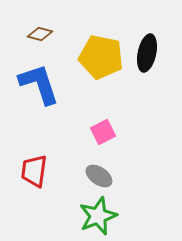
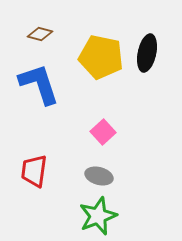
pink square: rotated 15 degrees counterclockwise
gray ellipse: rotated 20 degrees counterclockwise
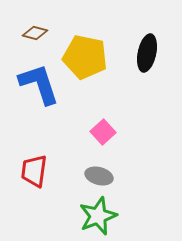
brown diamond: moved 5 px left, 1 px up
yellow pentagon: moved 16 px left
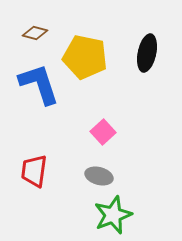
green star: moved 15 px right, 1 px up
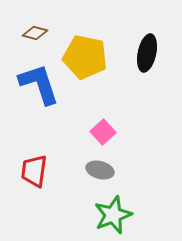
gray ellipse: moved 1 px right, 6 px up
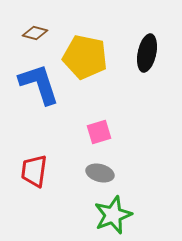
pink square: moved 4 px left; rotated 25 degrees clockwise
gray ellipse: moved 3 px down
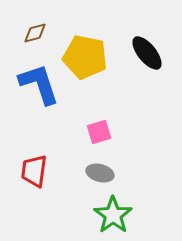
brown diamond: rotated 30 degrees counterclockwise
black ellipse: rotated 51 degrees counterclockwise
green star: rotated 15 degrees counterclockwise
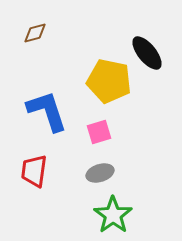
yellow pentagon: moved 24 px right, 24 px down
blue L-shape: moved 8 px right, 27 px down
gray ellipse: rotated 32 degrees counterclockwise
